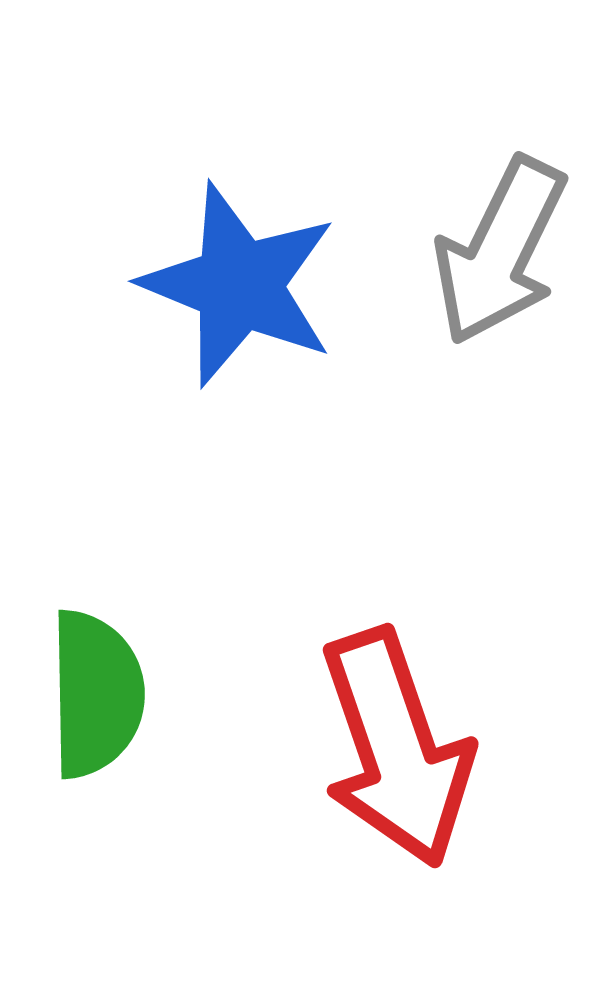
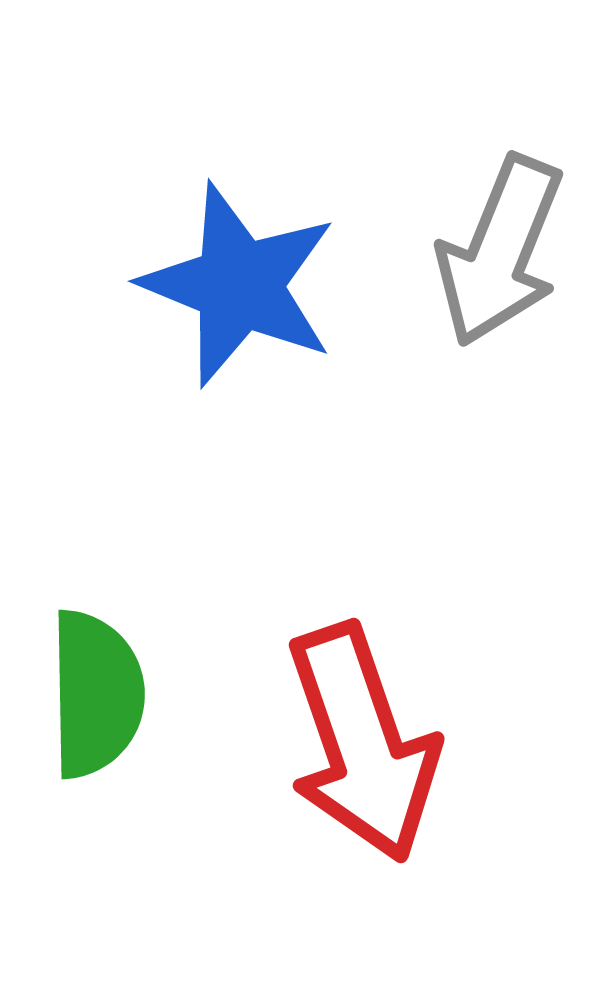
gray arrow: rotated 4 degrees counterclockwise
red arrow: moved 34 px left, 5 px up
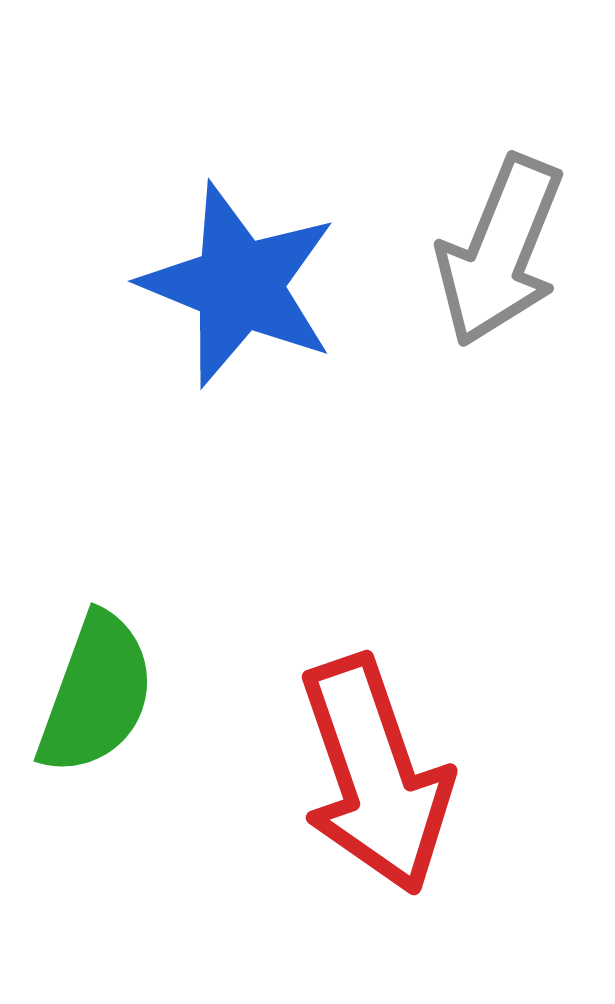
green semicircle: rotated 21 degrees clockwise
red arrow: moved 13 px right, 32 px down
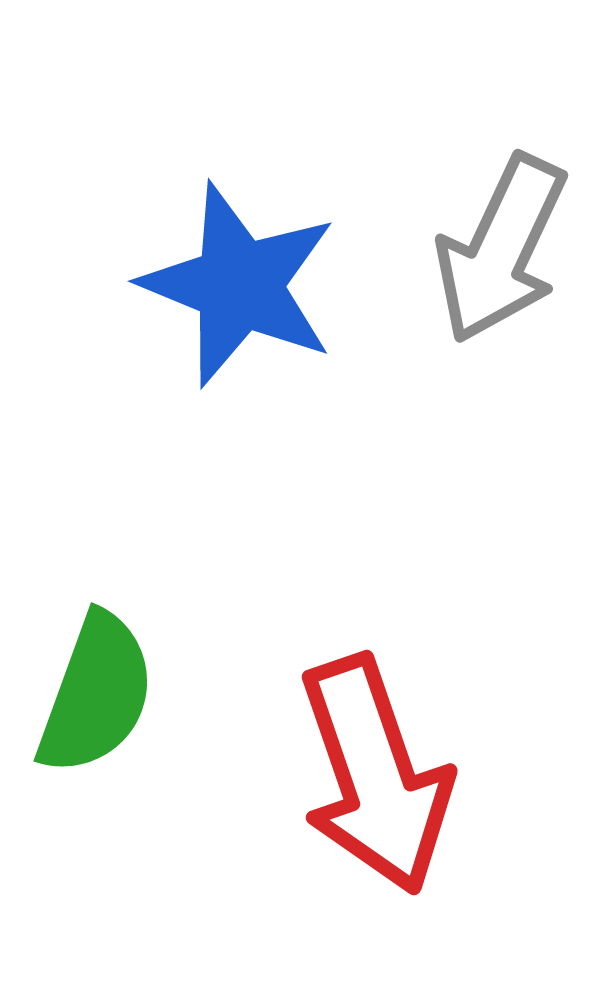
gray arrow: moved 1 px right, 2 px up; rotated 3 degrees clockwise
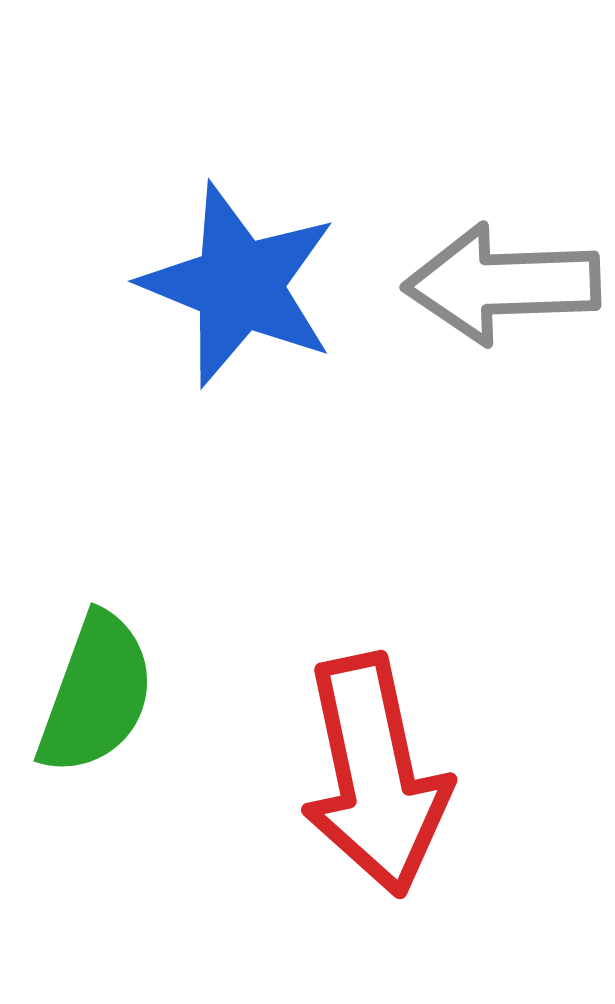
gray arrow: moved 1 px right, 35 px down; rotated 63 degrees clockwise
red arrow: rotated 7 degrees clockwise
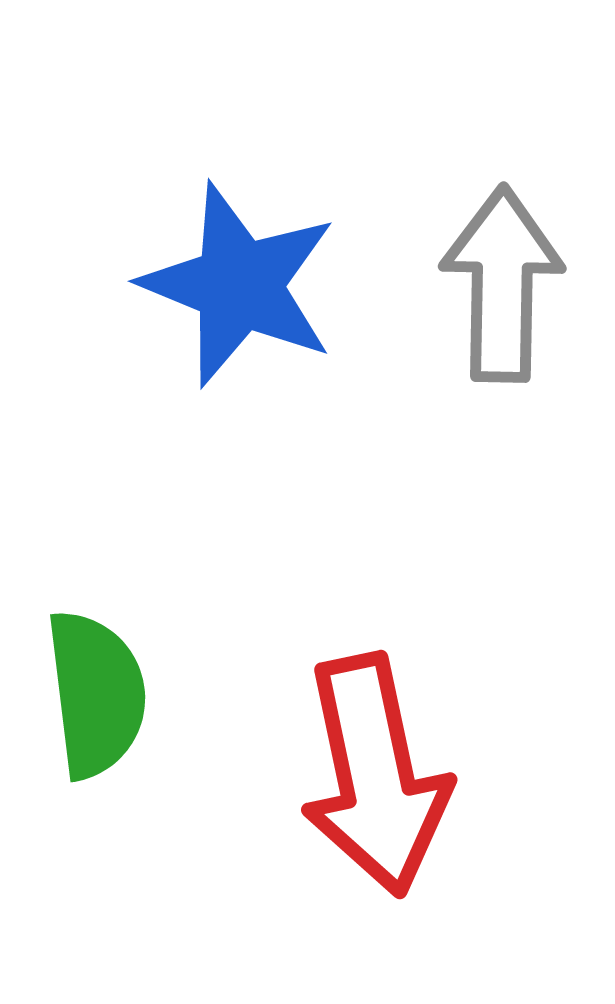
gray arrow: rotated 93 degrees clockwise
green semicircle: rotated 27 degrees counterclockwise
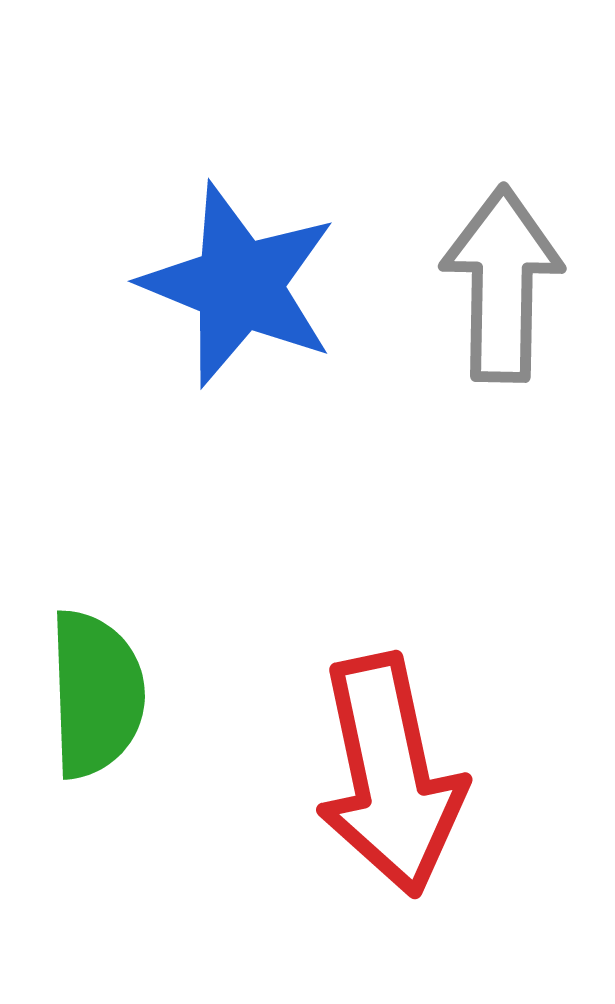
green semicircle: rotated 5 degrees clockwise
red arrow: moved 15 px right
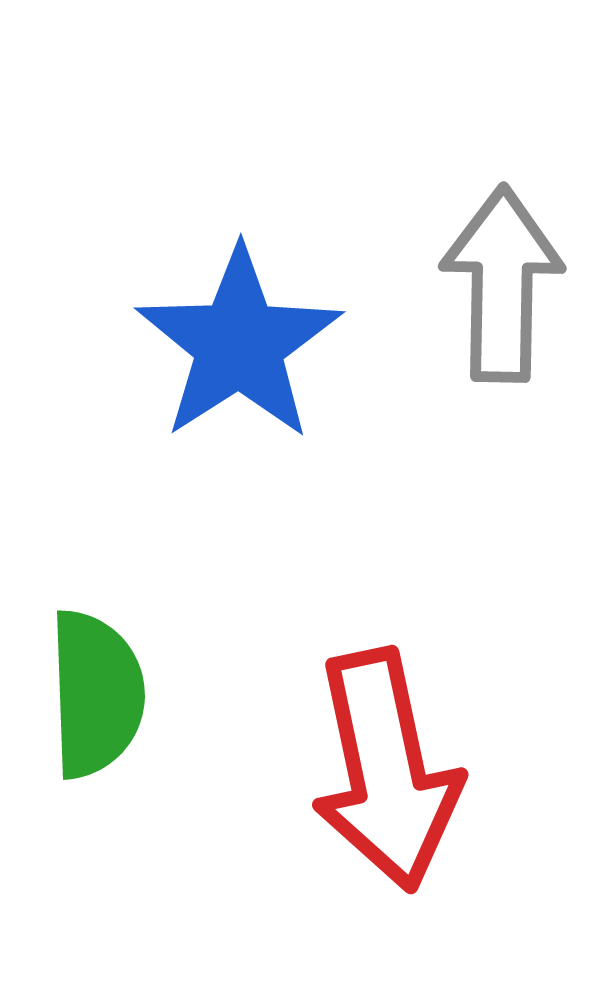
blue star: moved 59 px down; rotated 17 degrees clockwise
red arrow: moved 4 px left, 5 px up
